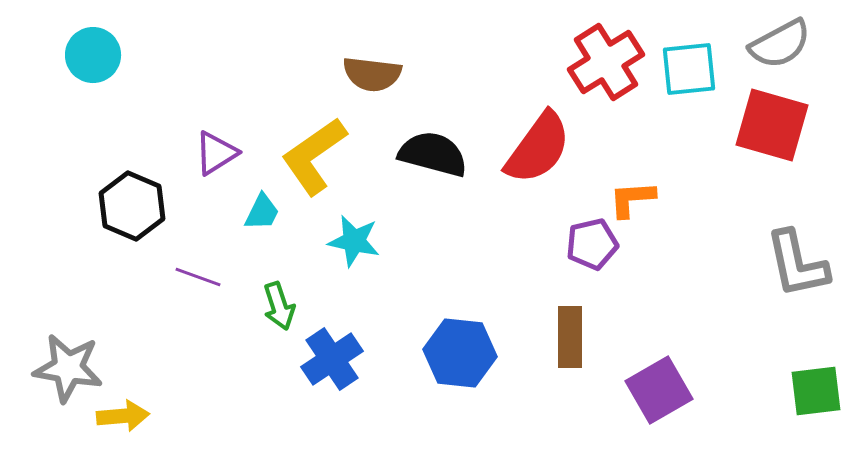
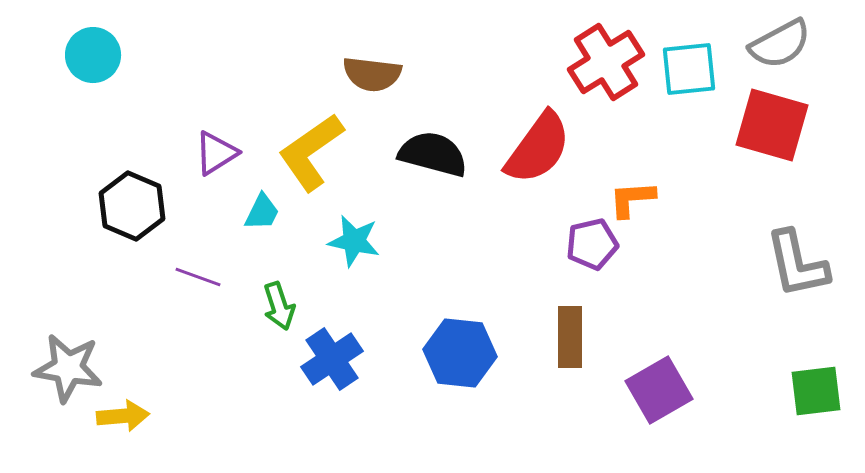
yellow L-shape: moved 3 px left, 4 px up
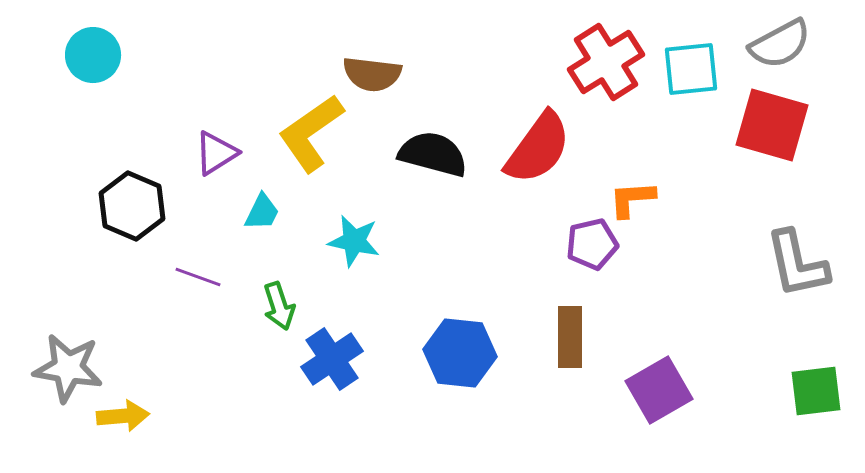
cyan square: moved 2 px right
yellow L-shape: moved 19 px up
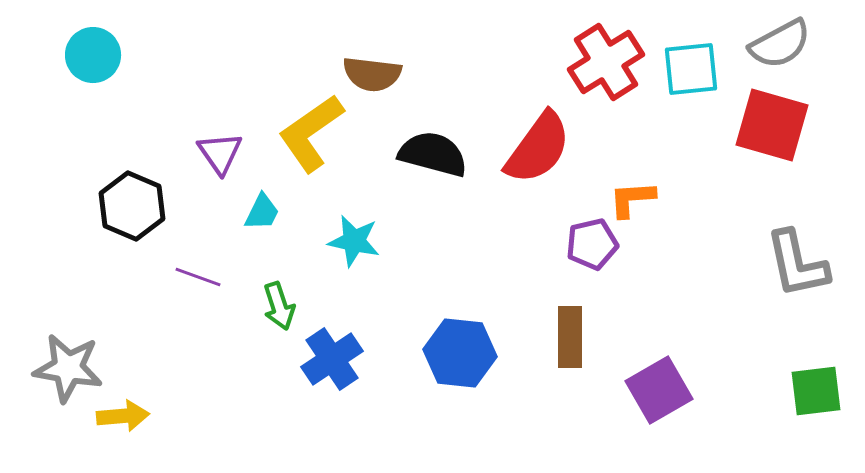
purple triangle: moved 4 px right; rotated 33 degrees counterclockwise
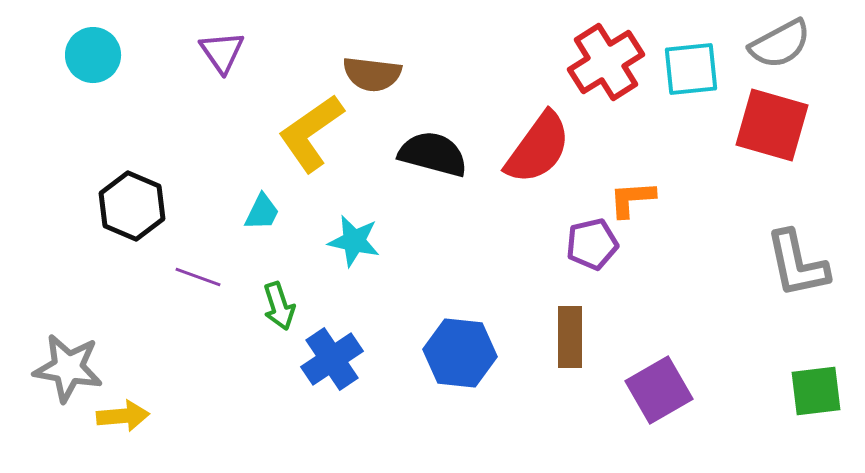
purple triangle: moved 2 px right, 101 px up
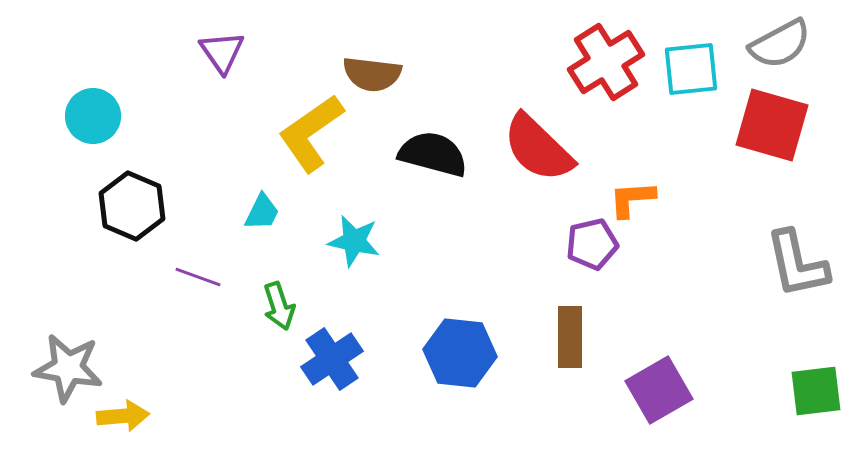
cyan circle: moved 61 px down
red semicircle: rotated 98 degrees clockwise
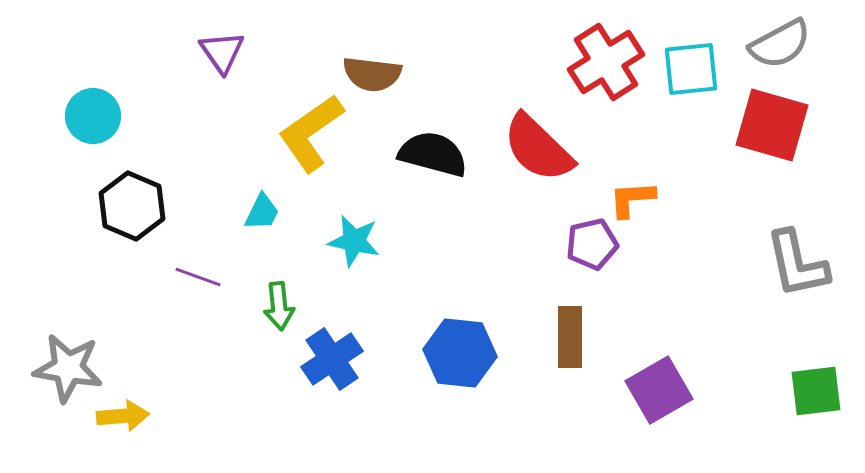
green arrow: rotated 12 degrees clockwise
